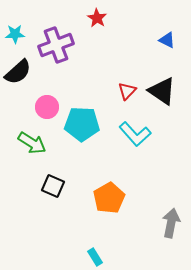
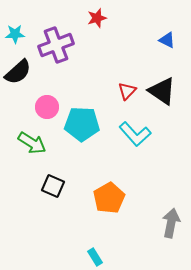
red star: rotated 24 degrees clockwise
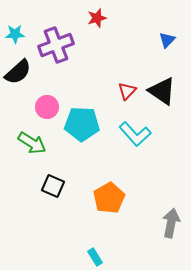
blue triangle: rotated 48 degrees clockwise
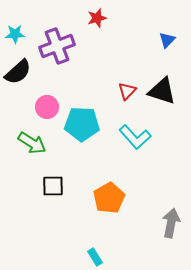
purple cross: moved 1 px right, 1 px down
black triangle: rotated 16 degrees counterclockwise
cyan L-shape: moved 3 px down
black square: rotated 25 degrees counterclockwise
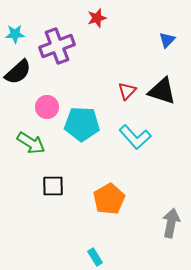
green arrow: moved 1 px left
orange pentagon: moved 1 px down
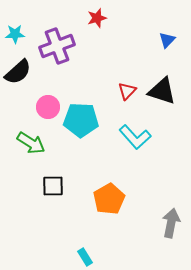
pink circle: moved 1 px right
cyan pentagon: moved 1 px left, 4 px up
cyan rectangle: moved 10 px left
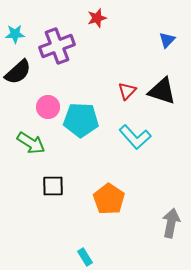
orange pentagon: rotated 8 degrees counterclockwise
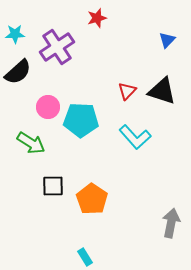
purple cross: moved 1 px down; rotated 12 degrees counterclockwise
orange pentagon: moved 17 px left
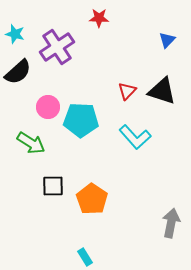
red star: moved 2 px right; rotated 18 degrees clockwise
cyan star: rotated 18 degrees clockwise
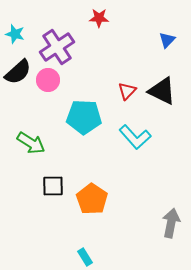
black triangle: rotated 8 degrees clockwise
pink circle: moved 27 px up
cyan pentagon: moved 3 px right, 3 px up
